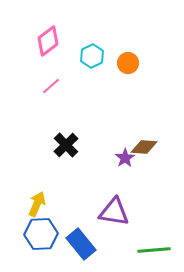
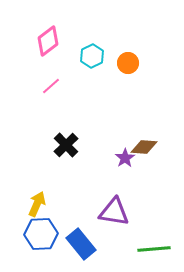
green line: moved 1 px up
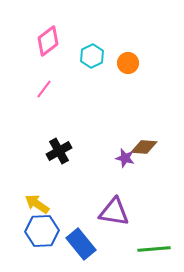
pink line: moved 7 px left, 3 px down; rotated 12 degrees counterclockwise
black cross: moved 7 px left, 6 px down; rotated 15 degrees clockwise
purple star: rotated 24 degrees counterclockwise
yellow arrow: rotated 80 degrees counterclockwise
blue hexagon: moved 1 px right, 3 px up
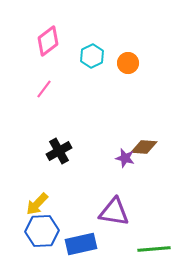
yellow arrow: rotated 80 degrees counterclockwise
blue rectangle: rotated 64 degrees counterclockwise
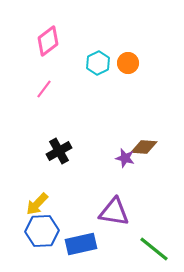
cyan hexagon: moved 6 px right, 7 px down
green line: rotated 44 degrees clockwise
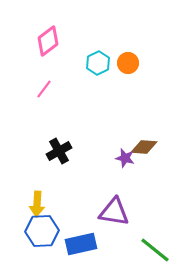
yellow arrow: rotated 40 degrees counterclockwise
green line: moved 1 px right, 1 px down
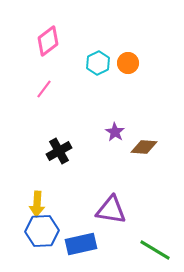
purple star: moved 10 px left, 26 px up; rotated 18 degrees clockwise
purple triangle: moved 3 px left, 2 px up
green line: rotated 8 degrees counterclockwise
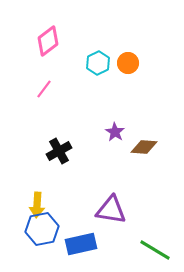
yellow arrow: moved 1 px down
blue hexagon: moved 2 px up; rotated 8 degrees counterclockwise
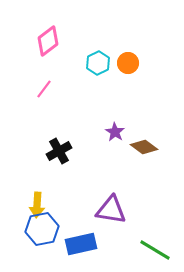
brown diamond: rotated 32 degrees clockwise
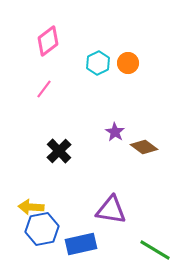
black cross: rotated 15 degrees counterclockwise
yellow arrow: moved 6 px left, 2 px down; rotated 90 degrees clockwise
